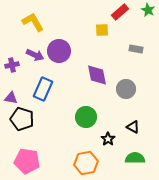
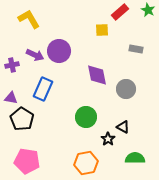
yellow L-shape: moved 4 px left, 3 px up
black pentagon: rotated 15 degrees clockwise
black triangle: moved 10 px left
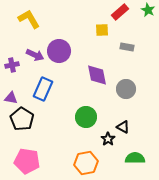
gray rectangle: moved 9 px left, 2 px up
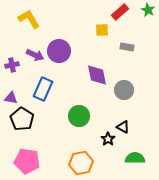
gray circle: moved 2 px left, 1 px down
green circle: moved 7 px left, 1 px up
orange hexagon: moved 5 px left
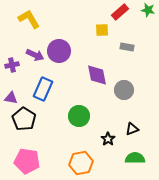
green star: rotated 16 degrees counterclockwise
black pentagon: moved 2 px right
black triangle: moved 9 px right, 2 px down; rotated 48 degrees counterclockwise
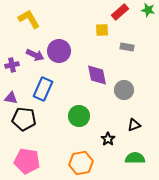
black pentagon: rotated 25 degrees counterclockwise
black triangle: moved 2 px right, 4 px up
